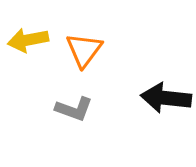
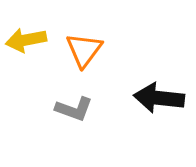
yellow arrow: moved 2 px left
black arrow: moved 7 px left
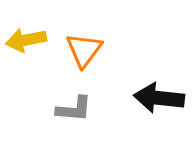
gray L-shape: rotated 15 degrees counterclockwise
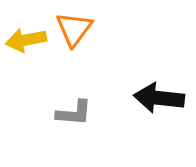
orange triangle: moved 10 px left, 21 px up
gray L-shape: moved 4 px down
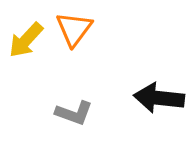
yellow arrow: rotated 36 degrees counterclockwise
gray L-shape: rotated 15 degrees clockwise
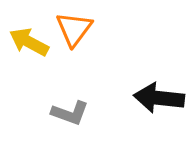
yellow arrow: moved 3 px right, 2 px down; rotated 75 degrees clockwise
gray L-shape: moved 4 px left
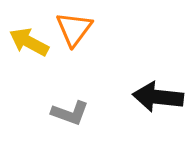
black arrow: moved 1 px left, 1 px up
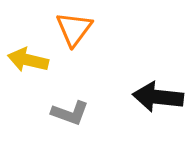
yellow arrow: moved 1 px left, 18 px down; rotated 15 degrees counterclockwise
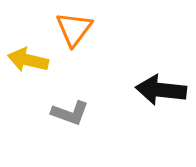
black arrow: moved 3 px right, 7 px up
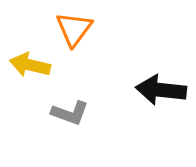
yellow arrow: moved 2 px right, 5 px down
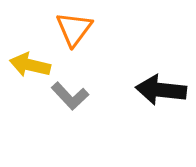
gray L-shape: moved 17 px up; rotated 27 degrees clockwise
